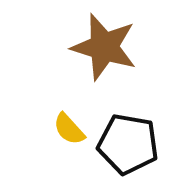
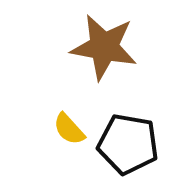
brown star: rotated 6 degrees counterclockwise
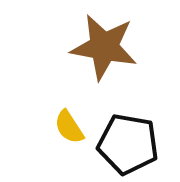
yellow semicircle: moved 2 px up; rotated 9 degrees clockwise
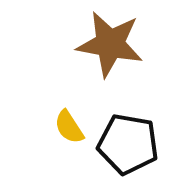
brown star: moved 6 px right, 3 px up
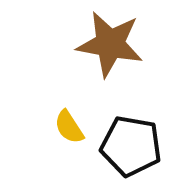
black pentagon: moved 3 px right, 2 px down
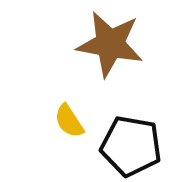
yellow semicircle: moved 6 px up
